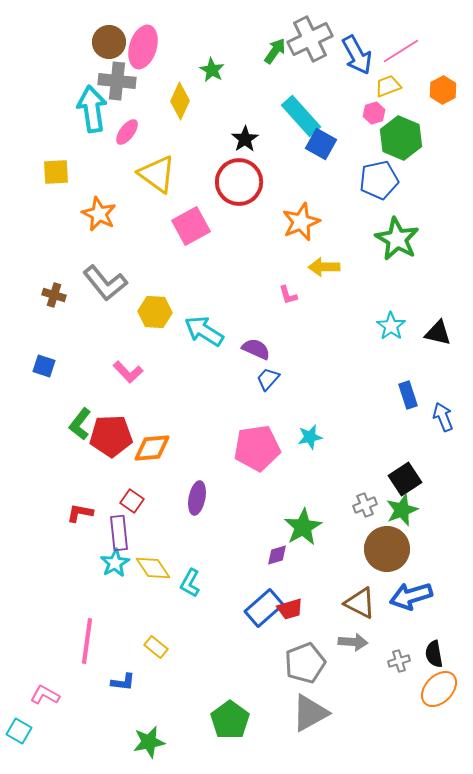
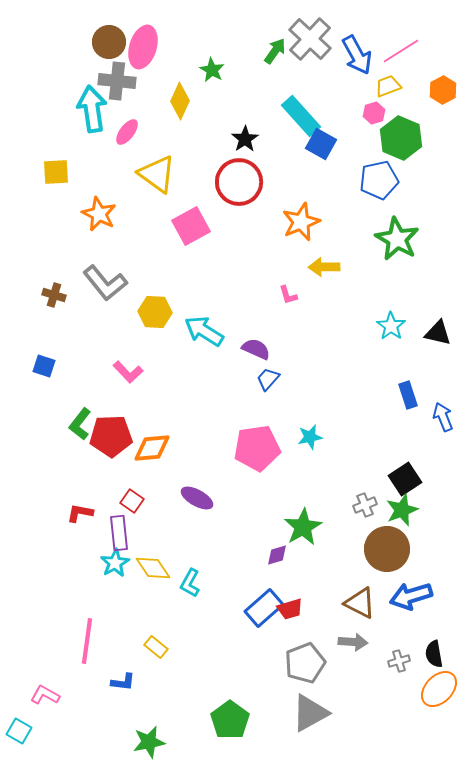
gray cross at (310, 39): rotated 21 degrees counterclockwise
purple ellipse at (197, 498): rotated 72 degrees counterclockwise
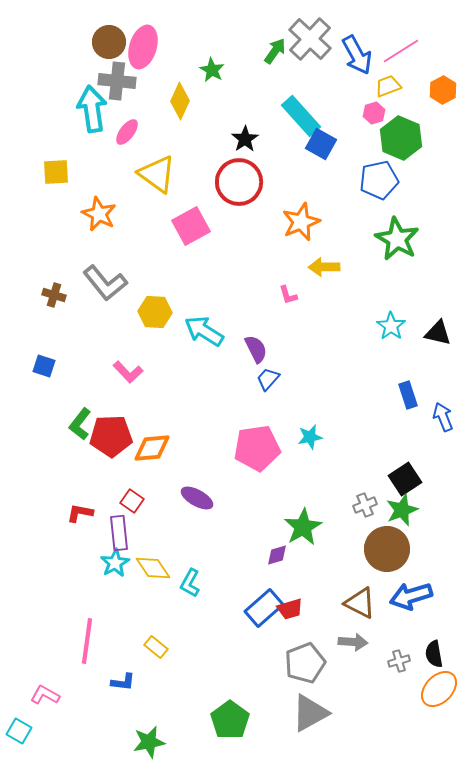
purple semicircle at (256, 349): rotated 40 degrees clockwise
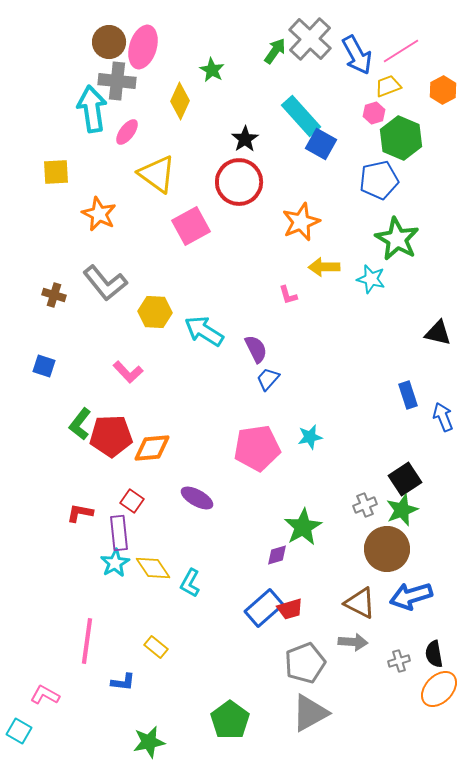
cyan star at (391, 326): moved 20 px left, 47 px up; rotated 20 degrees counterclockwise
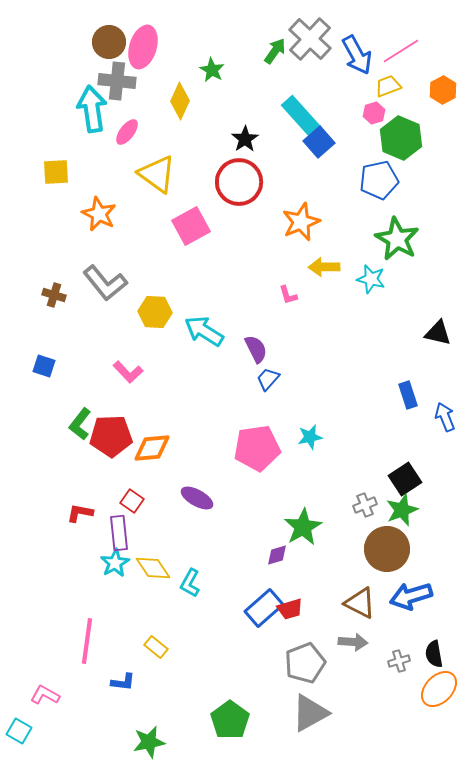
blue square at (321, 144): moved 2 px left, 2 px up; rotated 20 degrees clockwise
blue arrow at (443, 417): moved 2 px right
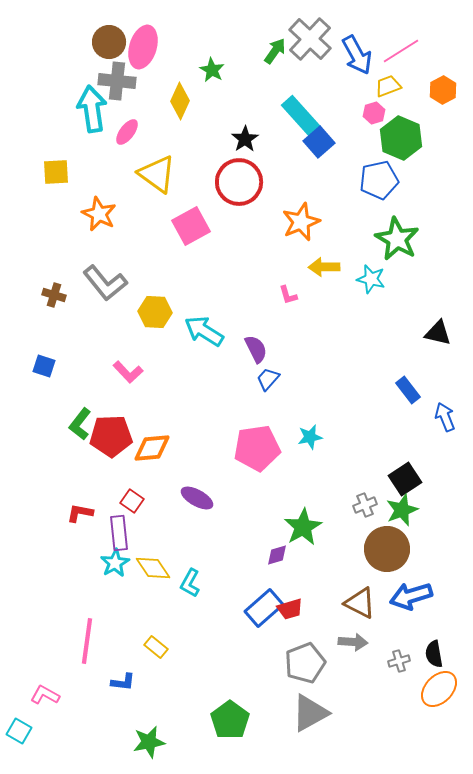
blue rectangle at (408, 395): moved 5 px up; rotated 20 degrees counterclockwise
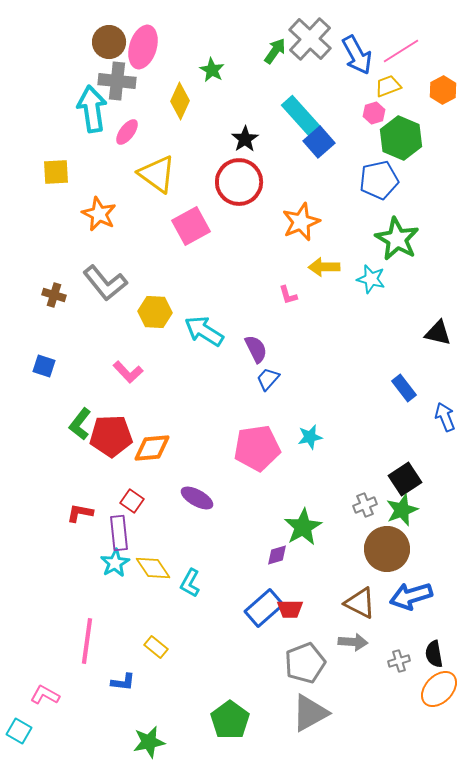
blue rectangle at (408, 390): moved 4 px left, 2 px up
red trapezoid at (290, 609): rotated 16 degrees clockwise
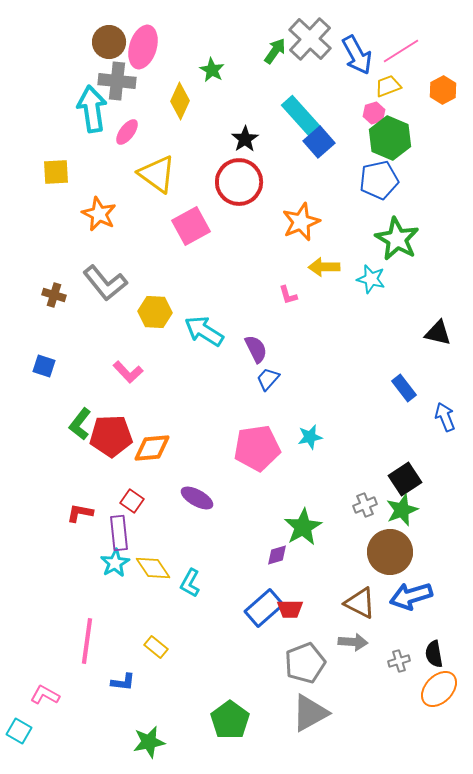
green hexagon at (401, 138): moved 11 px left
brown circle at (387, 549): moved 3 px right, 3 px down
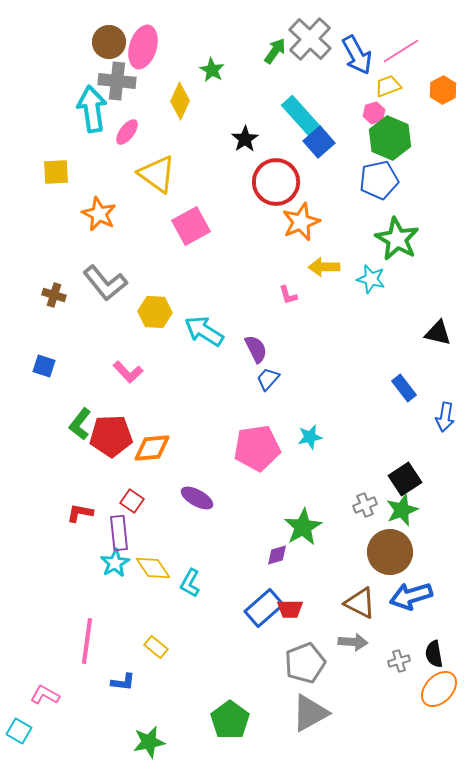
red circle at (239, 182): moved 37 px right
blue arrow at (445, 417): rotated 148 degrees counterclockwise
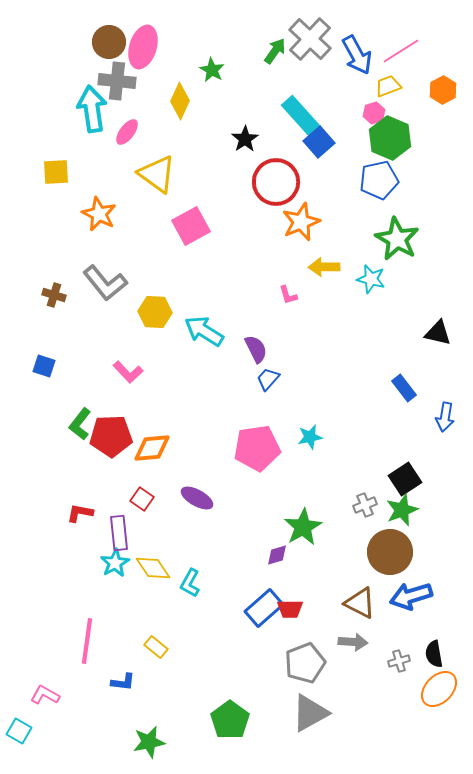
red square at (132, 501): moved 10 px right, 2 px up
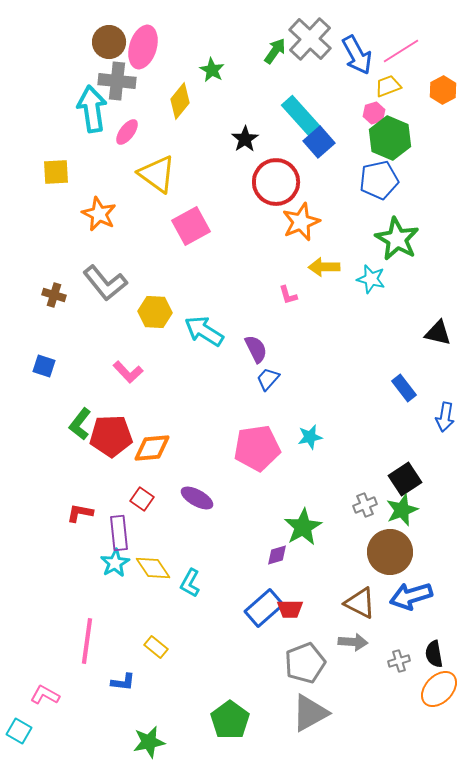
yellow diamond at (180, 101): rotated 15 degrees clockwise
